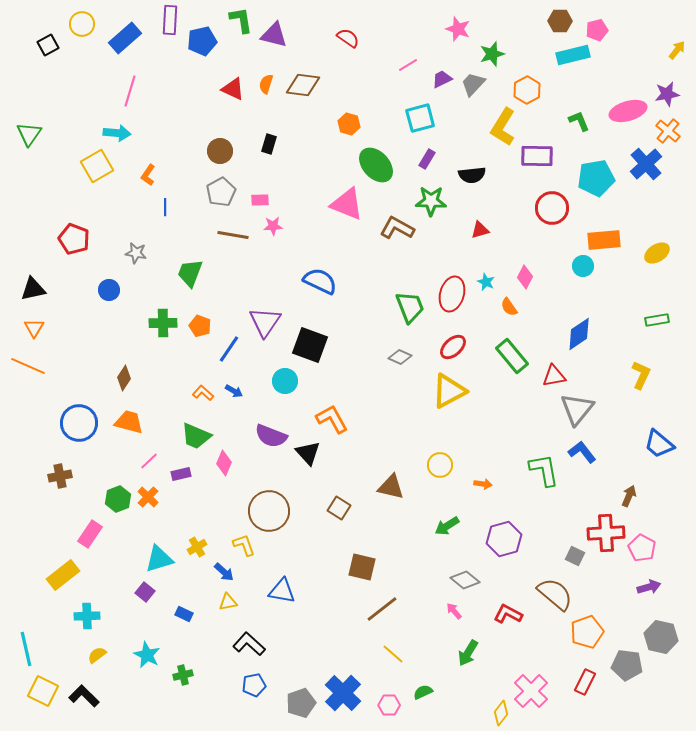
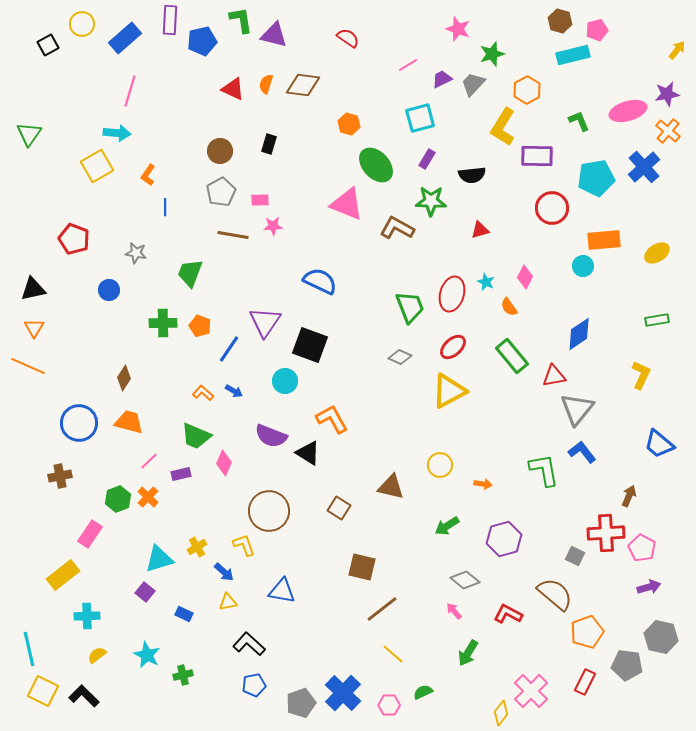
brown hexagon at (560, 21): rotated 15 degrees clockwise
blue cross at (646, 164): moved 2 px left, 3 px down
black triangle at (308, 453): rotated 16 degrees counterclockwise
cyan line at (26, 649): moved 3 px right
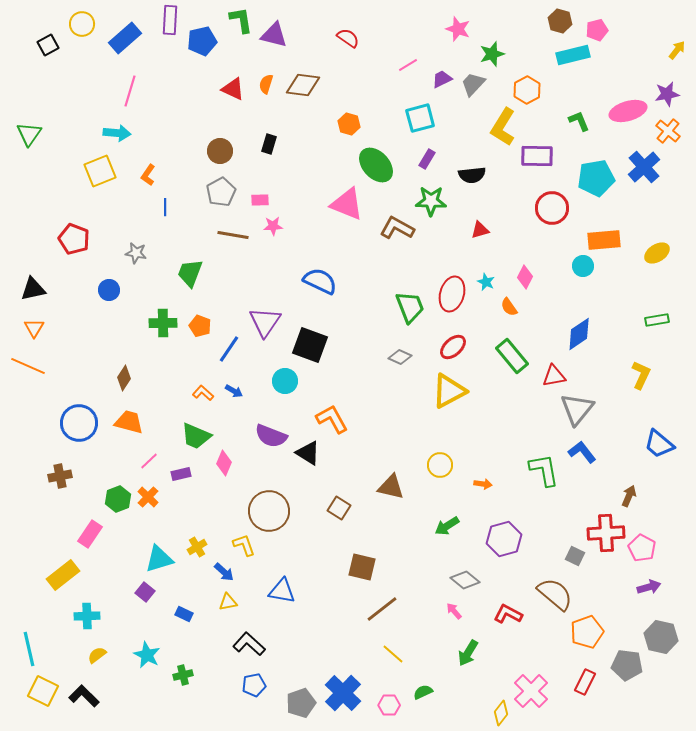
yellow square at (97, 166): moved 3 px right, 5 px down; rotated 8 degrees clockwise
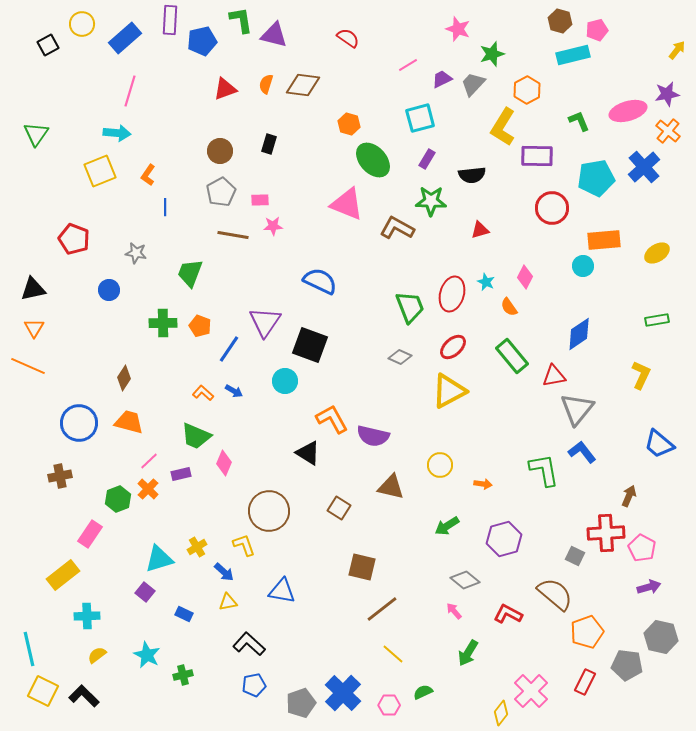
red triangle at (233, 89): moved 8 px left; rotated 45 degrees counterclockwise
green triangle at (29, 134): moved 7 px right
green ellipse at (376, 165): moved 3 px left, 5 px up
purple semicircle at (271, 436): moved 102 px right; rotated 8 degrees counterclockwise
orange cross at (148, 497): moved 8 px up
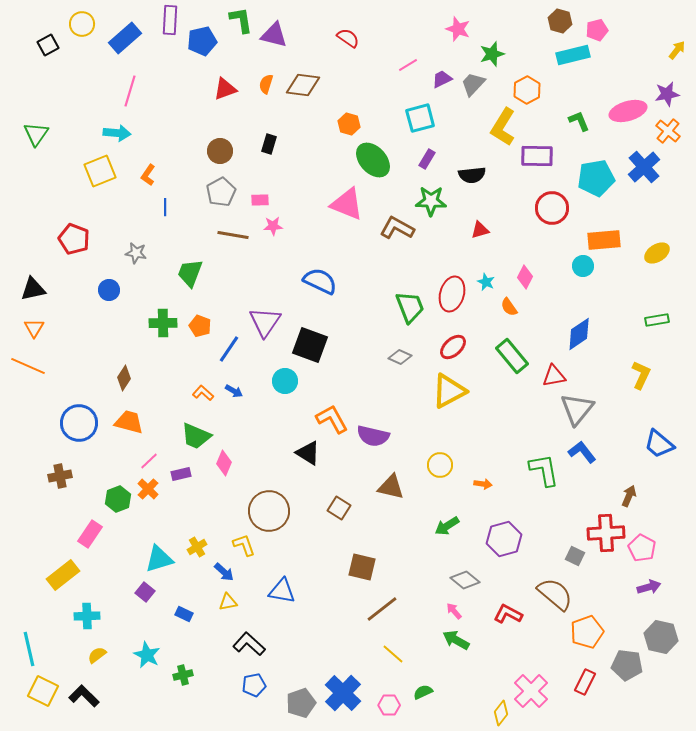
green arrow at (468, 653): moved 12 px left, 13 px up; rotated 88 degrees clockwise
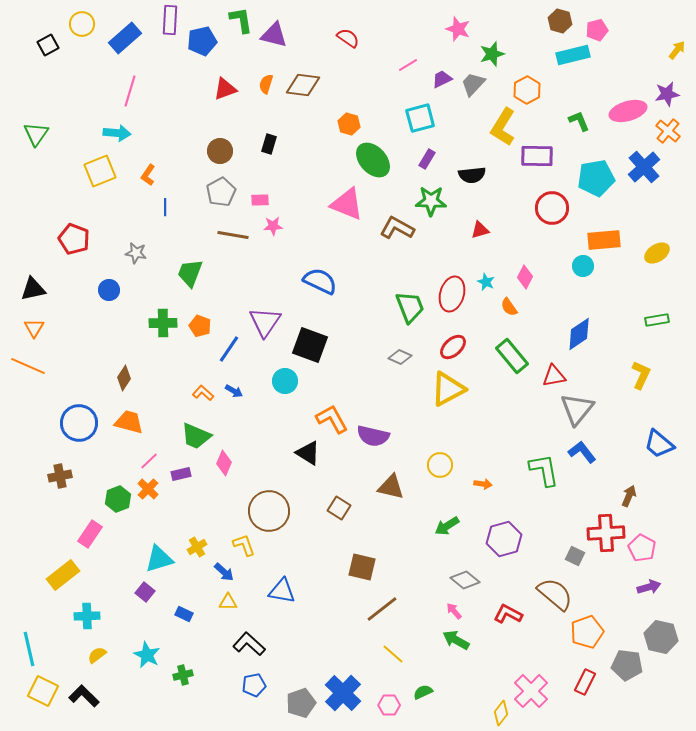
yellow triangle at (449, 391): moved 1 px left, 2 px up
yellow triangle at (228, 602): rotated 12 degrees clockwise
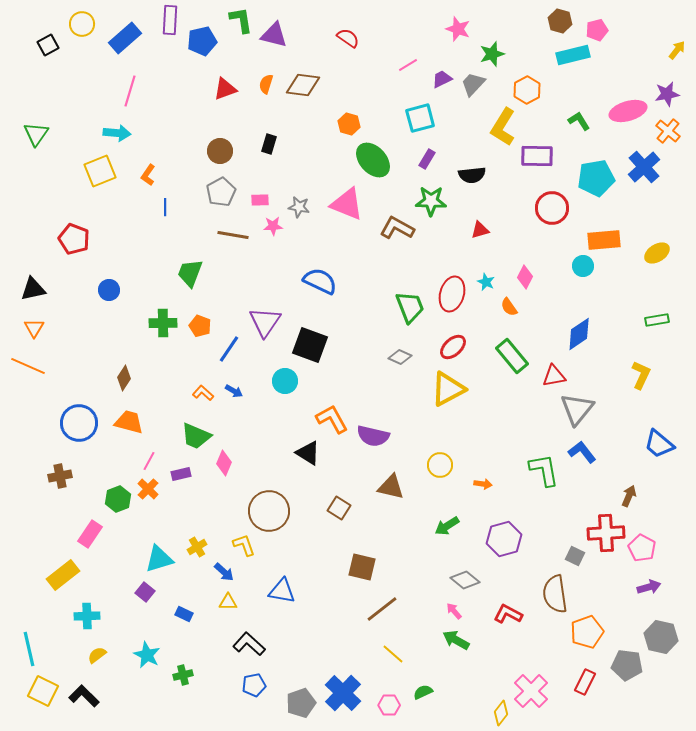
green L-shape at (579, 121): rotated 10 degrees counterclockwise
gray star at (136, 253): moved 163 px right, 46 px up
pink line at (149, 461): rotated 18 degrees counterclockwise
brown semicircle at (555, 594): rotated 138 degrees counterclockwise
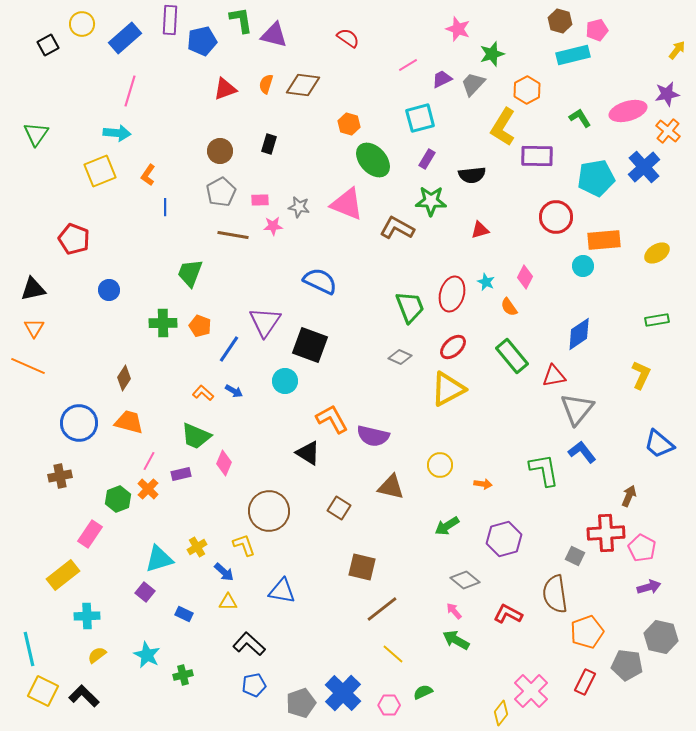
green L-shape at (579, 121): moved 1 px right, 3 px up
red circle at (552, 208): moved 4 px right, 9 px down
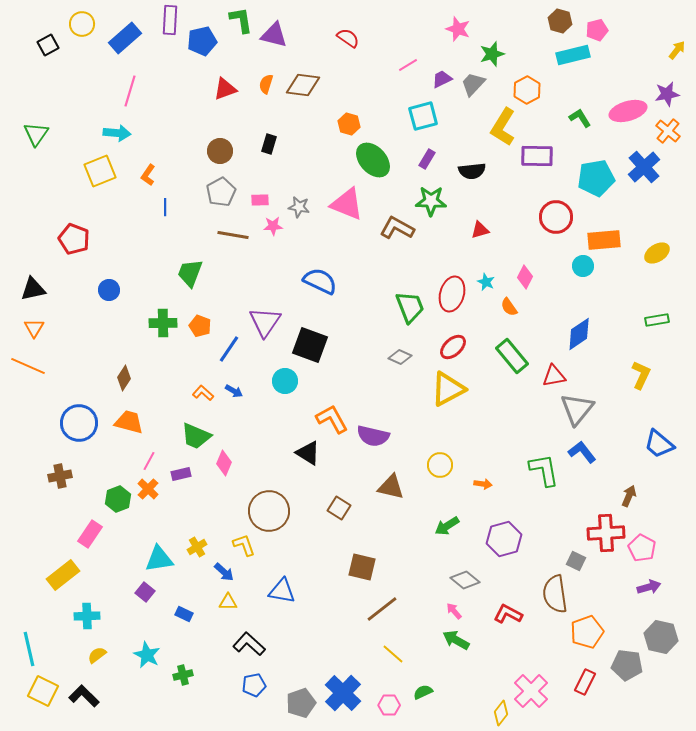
cyan square at (420, 118): moved 3 px right, 2 px up
black semicircle at (472, 175): moved 4 px up
gray square at (575, 556): moved 1 px right, 5 px down
cyan triangle at (159, 559): rotated 8 degrees clockwise
